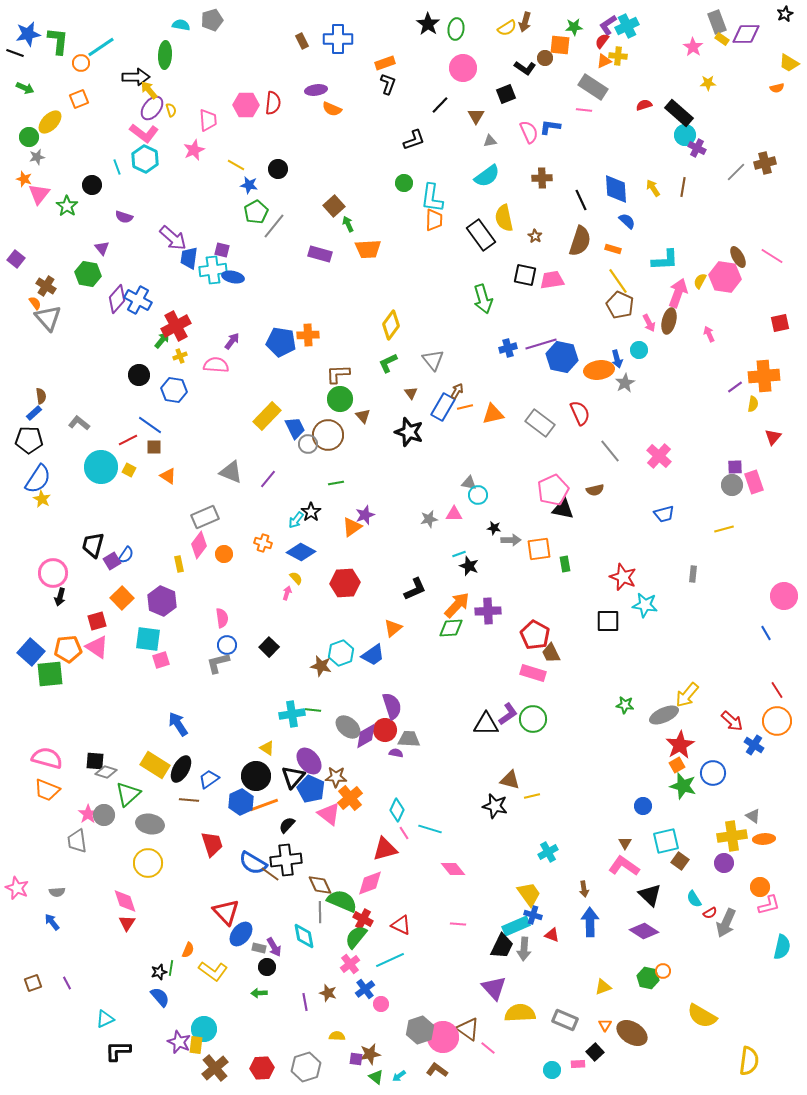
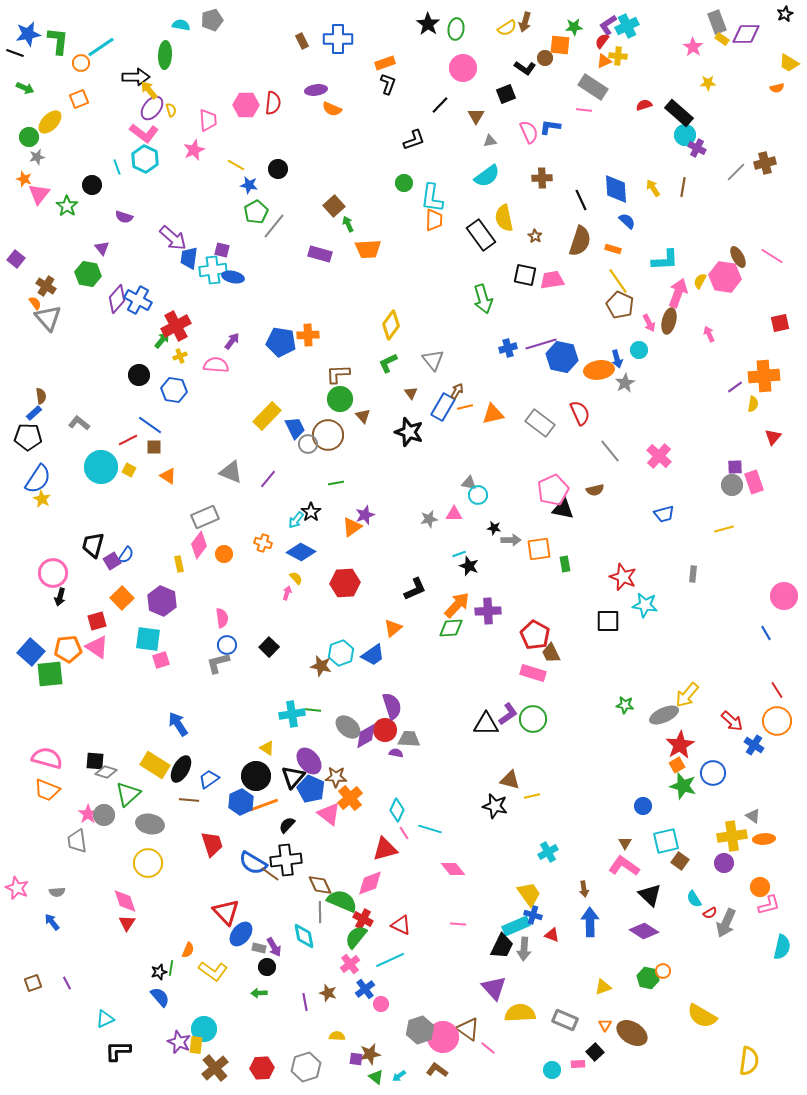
black pentagon at (29, 440): moved 1 px left, 3 px up
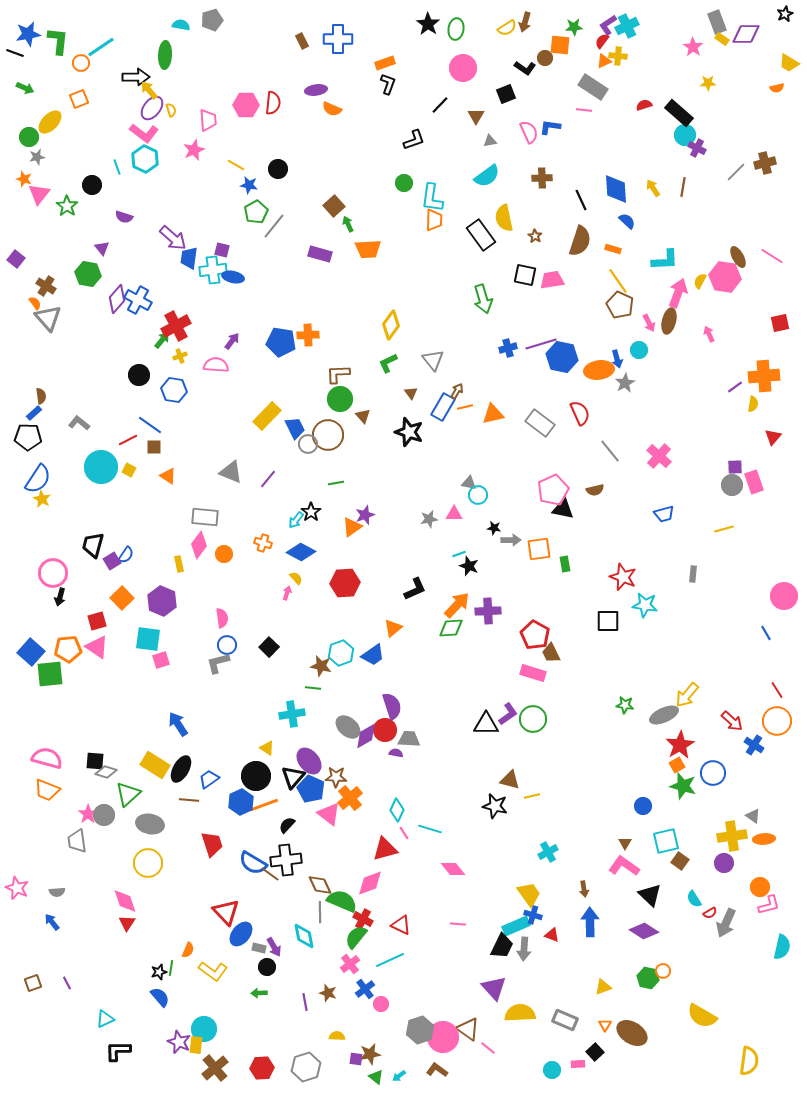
gray rectangle at (205, 517): rotated 28 degrees clockwise
green line at (313, 710): moved 22 px up
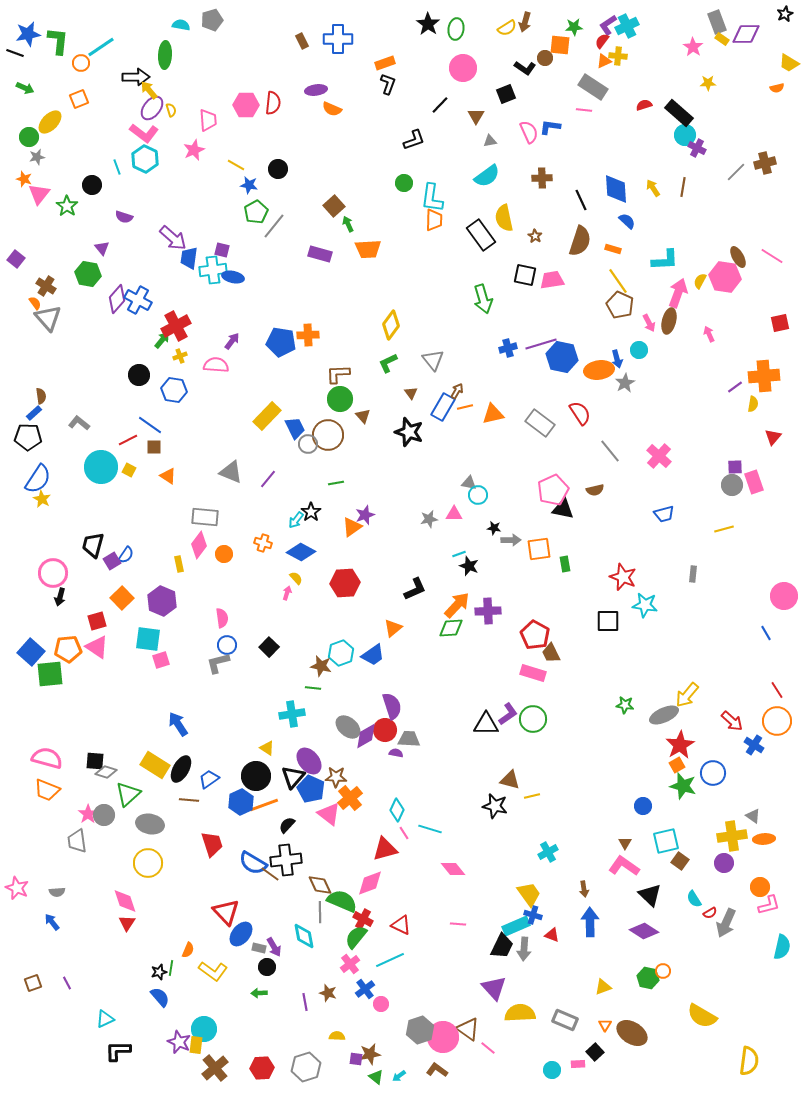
red semicircle at (580, 413): rotated 10 degrees counterclockwise
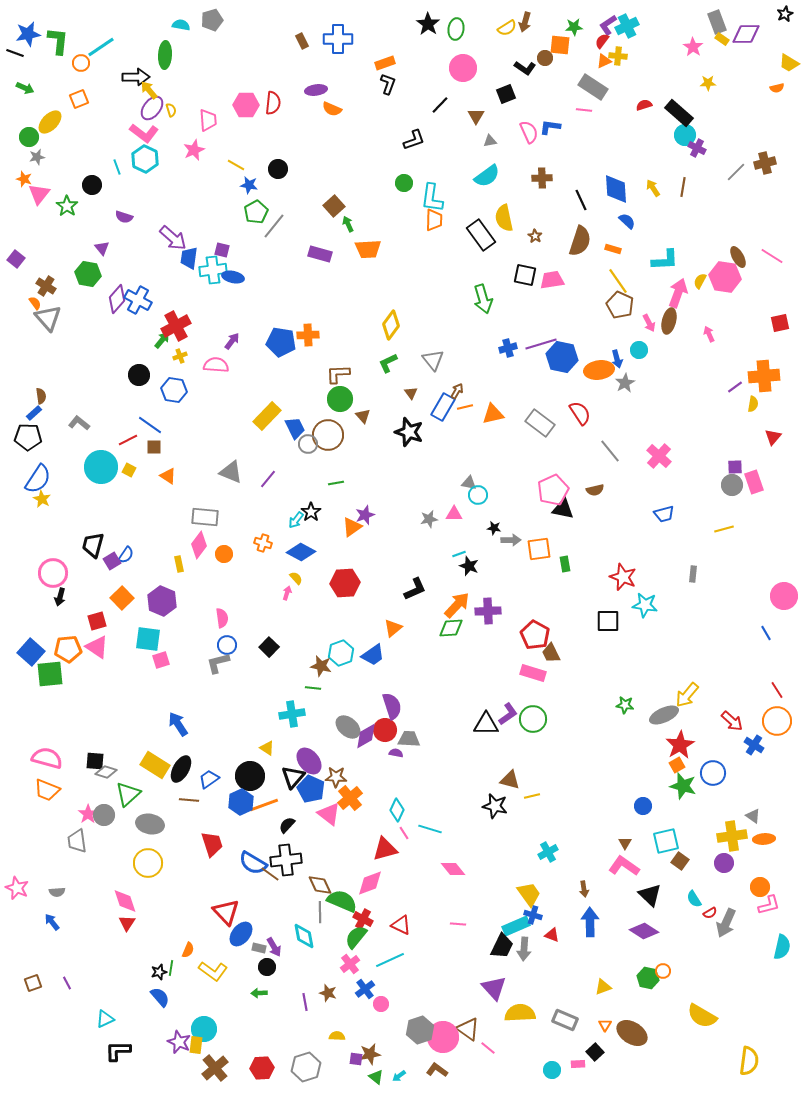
black circle at (256, 776): moved 6 px left
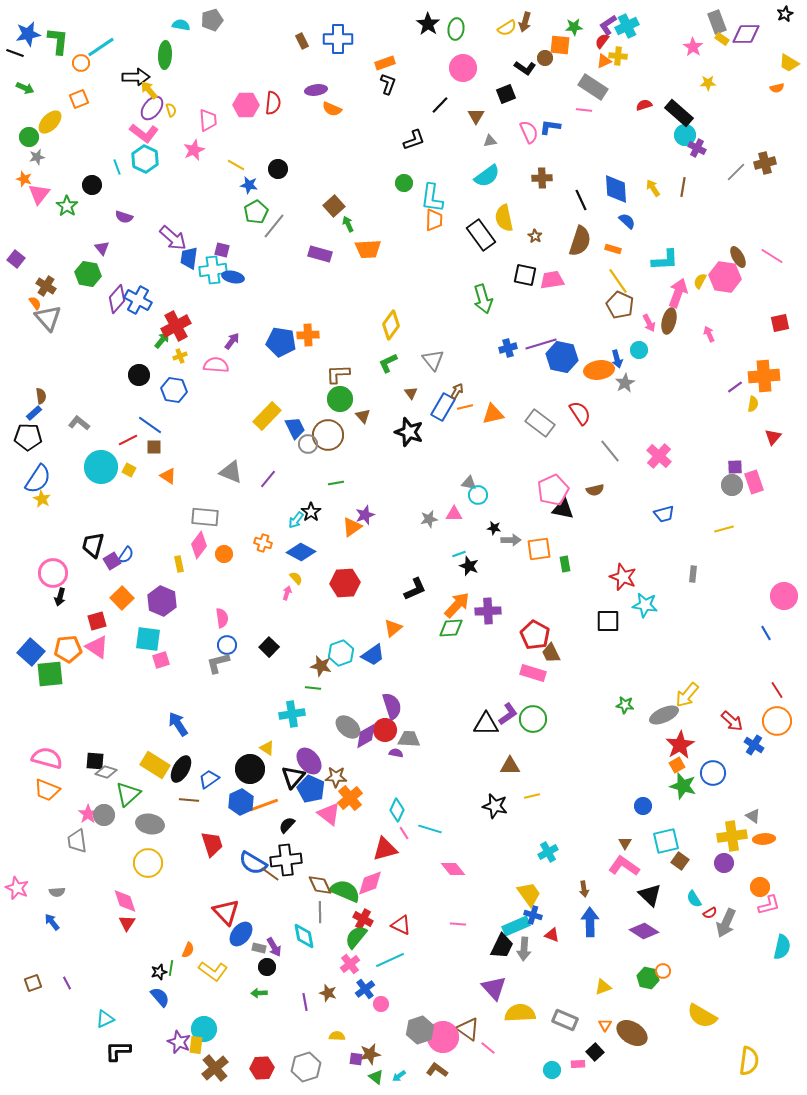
black circle at (250, 776): moved 7 px up
brown triangle at (510, 780): moved 14 px up; rotated 15 degrees counterclockwise
green semicircle at (342, 901): moved 3 px right, 10 px up
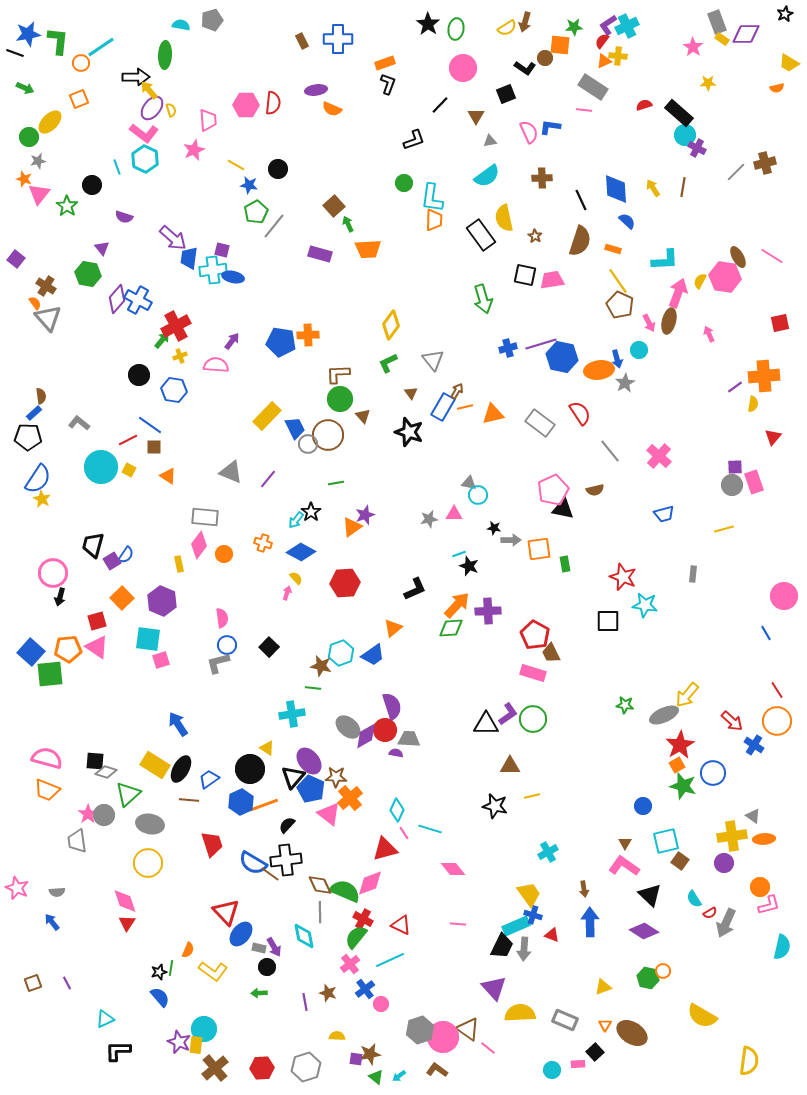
gray star at (37, 157): moved 1 px right, 4 px down
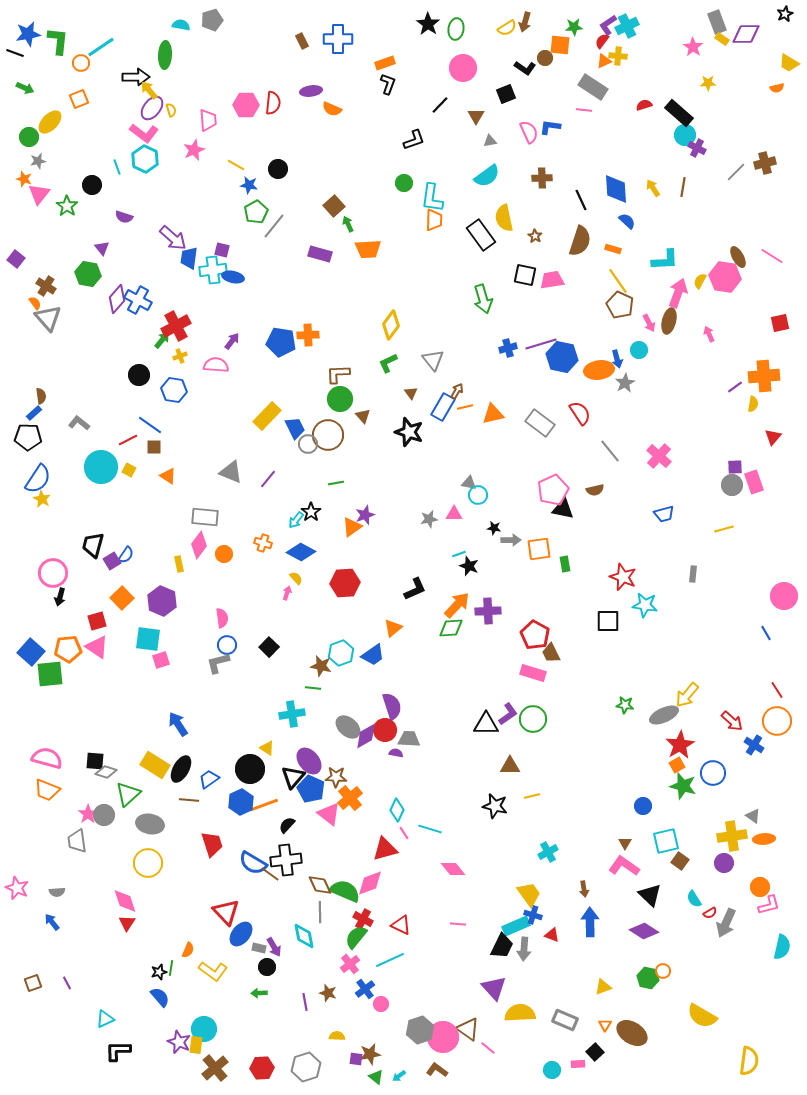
purple ellipse at (316, 90): moved 5 px left, 1 px down
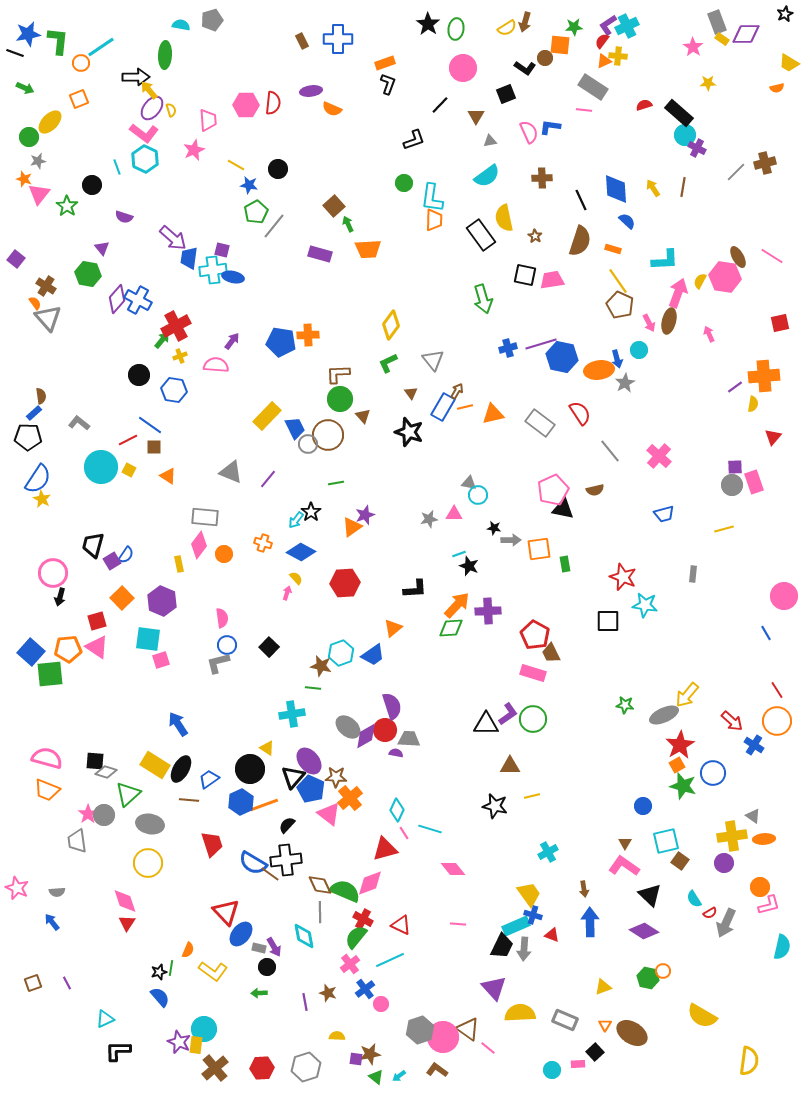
black L-shape at (415, 589): rotated 20 degrees clockwise
